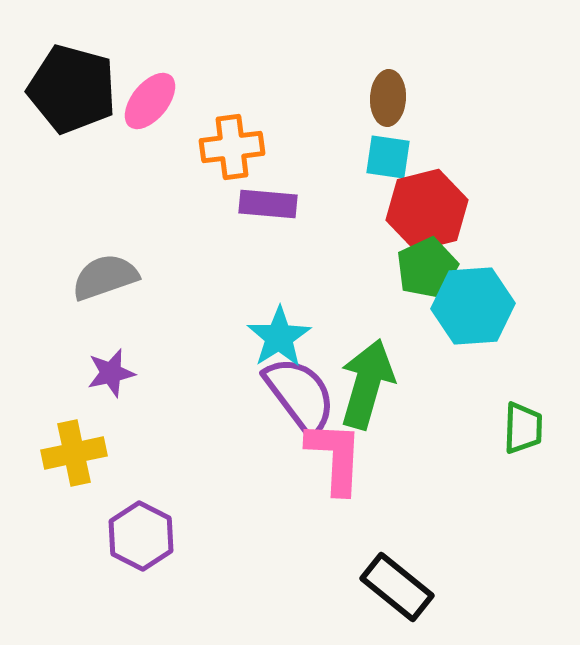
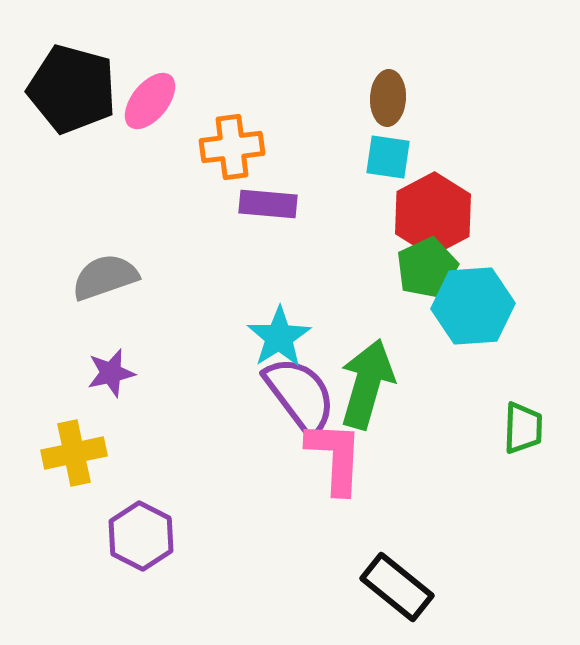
red hexagon: moved 6 px right, 4 px down; rotated 14 degrees counterclockwise
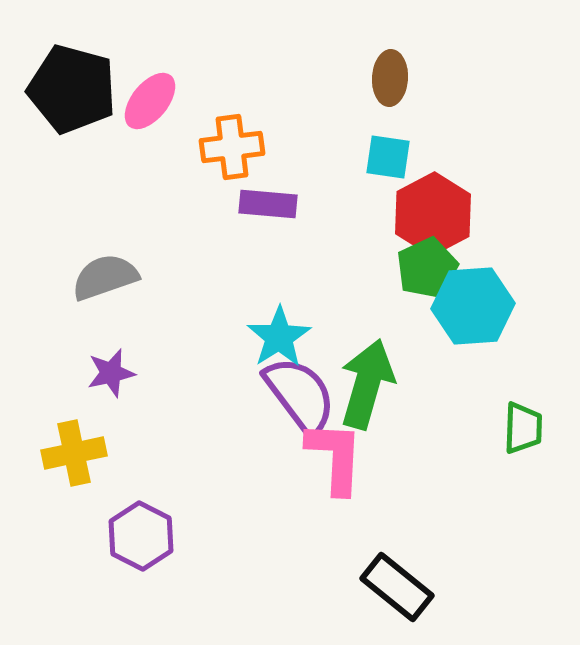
brown ellipse: moved 2 px right, 20 px up
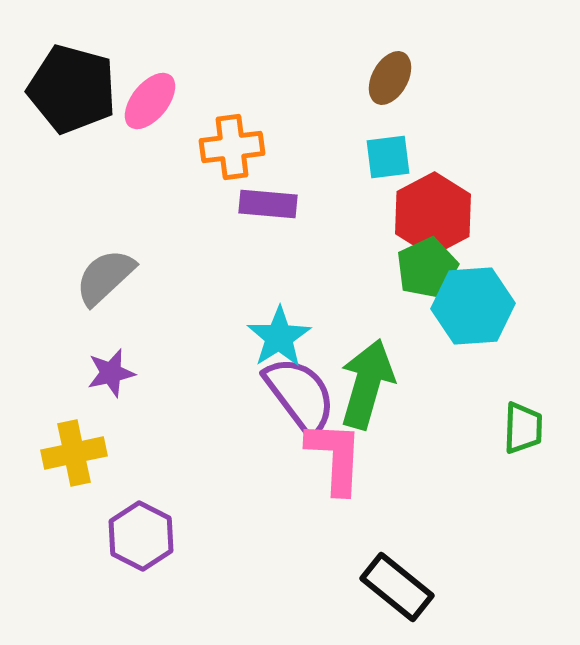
brown ellipse: rotated 26 degrees clockwise
cyan square: rotated 15 degrees counterclockwise
gray semicircle: rotated 24 degrees counterclockwise
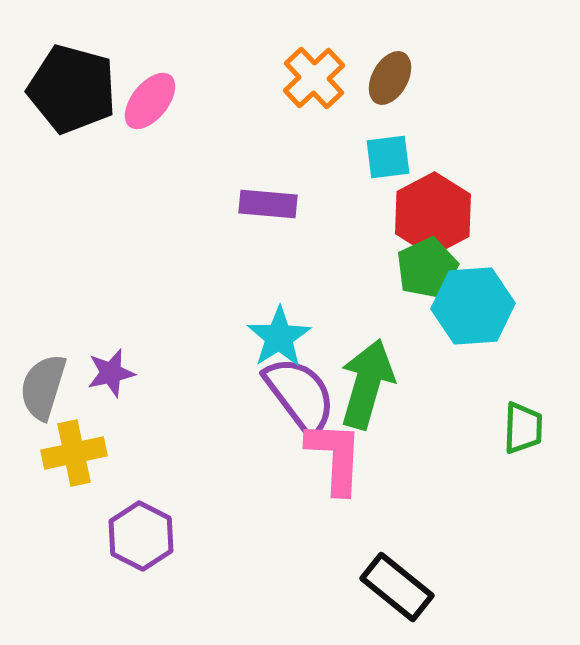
orange cross: moved 82 px right, 69 px up; rotated 36 degrees counterclockwise
gray semicircle: moved 62 px left, 110 px down; rotated 30 degrees counterclockwise
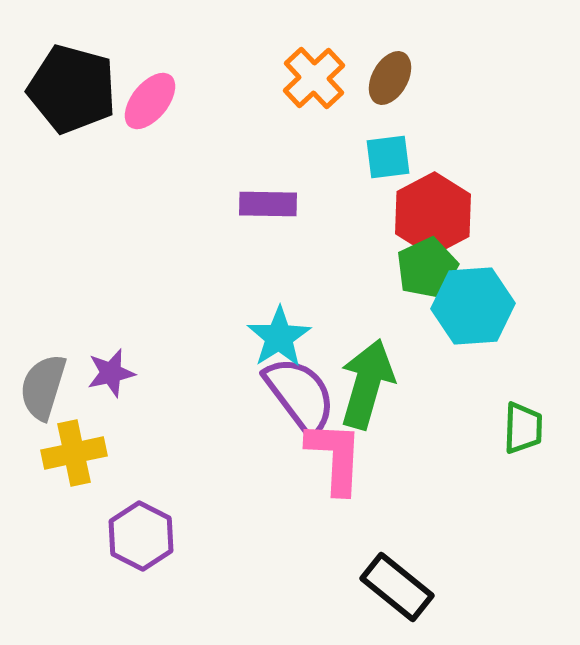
purple rectangle: rotated 4 degrees counterclockwise
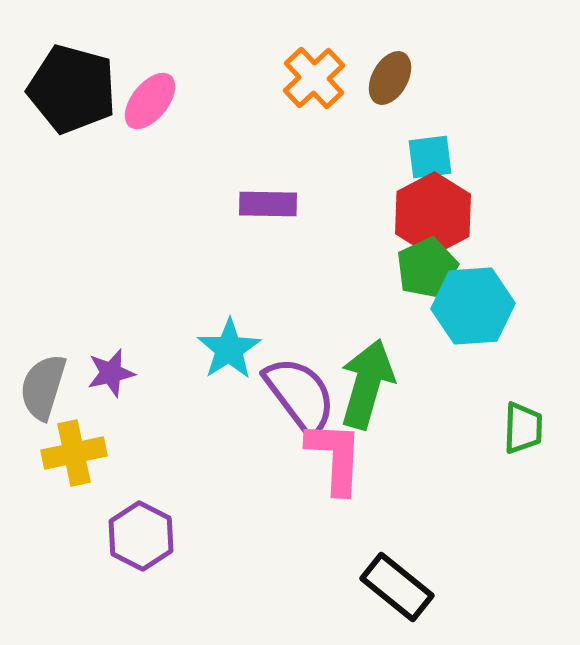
cyan square: moved 42 px right
cyan star: moved 50 px left, 12 px down
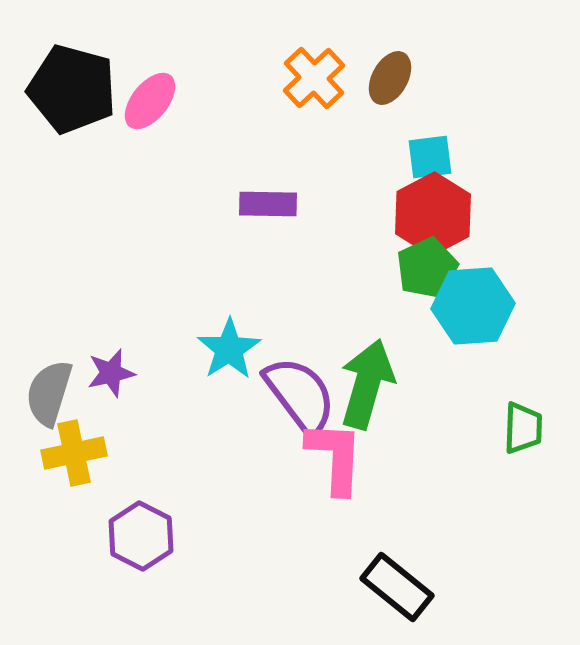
gray semicircle: moved 6 px right, 6 px down
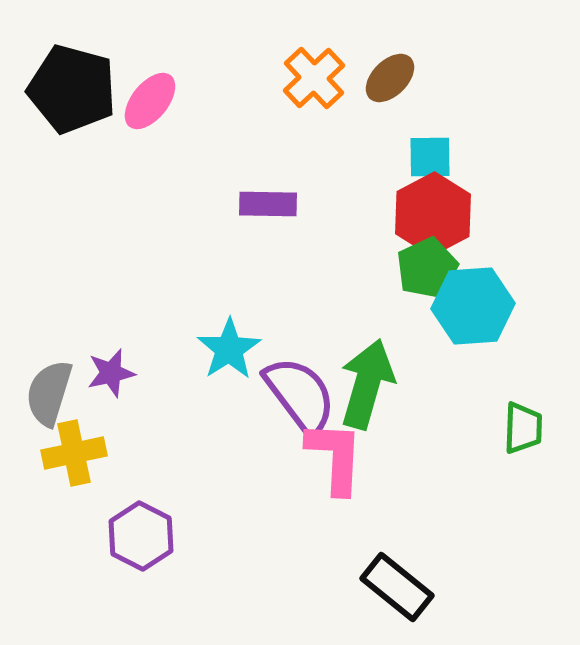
brown ellipse: rotated 16 degrees clockwise
cyan square: rotated 6 degrees clockwise
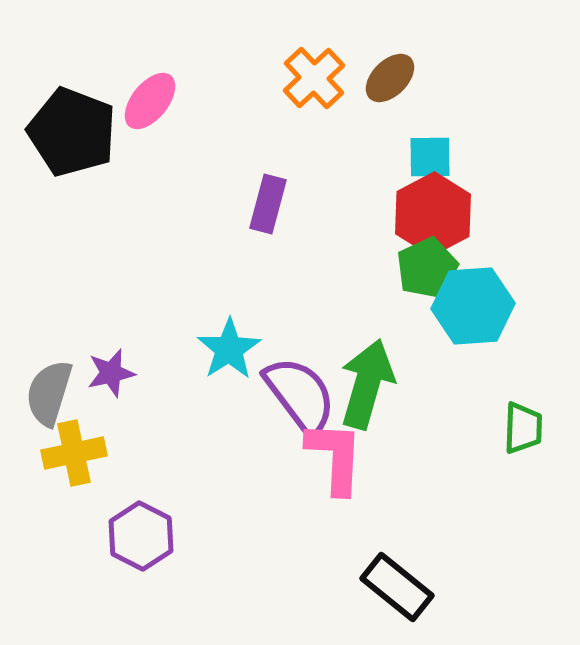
black pentagon: moved 43 px down; rotated 6 degrees clockwise
purple rectangle: rotated 76 degrees counterclockwise
